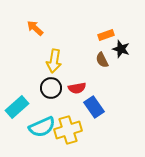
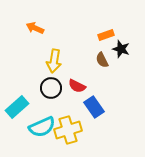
orange arrow: rotated 18 degrees counterclockwise
red semicircle: moved 2 px up; rotated 36 degrees clockwise
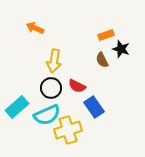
cyan semicircle: moved 5 px right, 12 px up
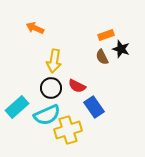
brown semicircle: moved 3 px up
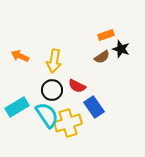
orange arrow: moved 15 px left, 28 px down
brown semicircle: rotated 98 degrees counterclockwise
black circle: moved 1 px right, 2 px down
cyan rectangle: rotated 10 degrees clockwise
cyan semicircle: rotated 100 degrees counterclockwise
yellow cross: moved 7 px up
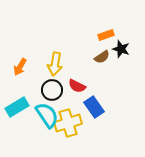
orange arrow: moved 11 px down; rotated 84 degrees counterclockwise
yellow arrow: moved 1 px right, 3 px down
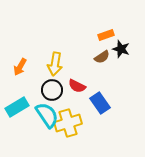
blue rectangle: moved 6 px right, 4 px up
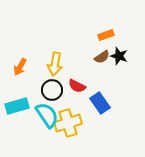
black star: moved 2 px left, 7 px down
cyan rectangle: moved 1 px up; rotated 15 degrees clockwise
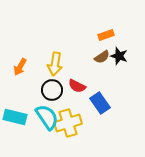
cyan rectangle: moved 2 px left, 11 px down; rotated 30 degrees clockwise
cyan semicircle: moved 2 px down
